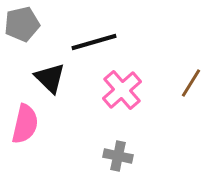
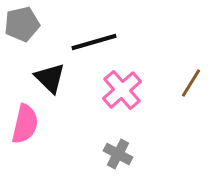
gray cross: moved 2 px up; rotated 16 degrees clockwise
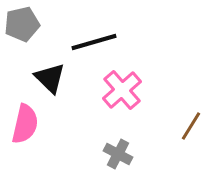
brown line: moved 43 px down
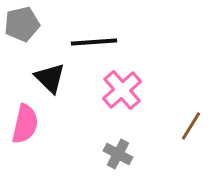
black line: rotated 12 degrees clockwise
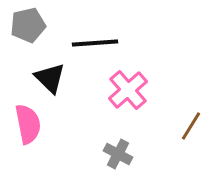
gray pentagon: moved 6 px right, 1 px down
black line: moved 1 px right, 1 px down
pink cross: moved 6 px right
pink semicircle: moved 3 px right; rotated 24 degrees counterclockwise
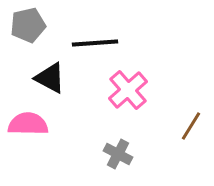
black triangle: rotated 16 degrees counterclockwise
pink semicircle: rotated 78 degrees counterclockwise
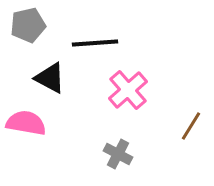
pink semicircle: moved 2 px left, 1 px up; rotated 9 degrees clockwise
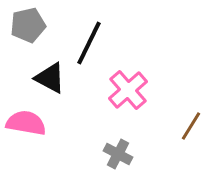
black line: moved 6 px left; rotated 60 degrees counterclockwise
